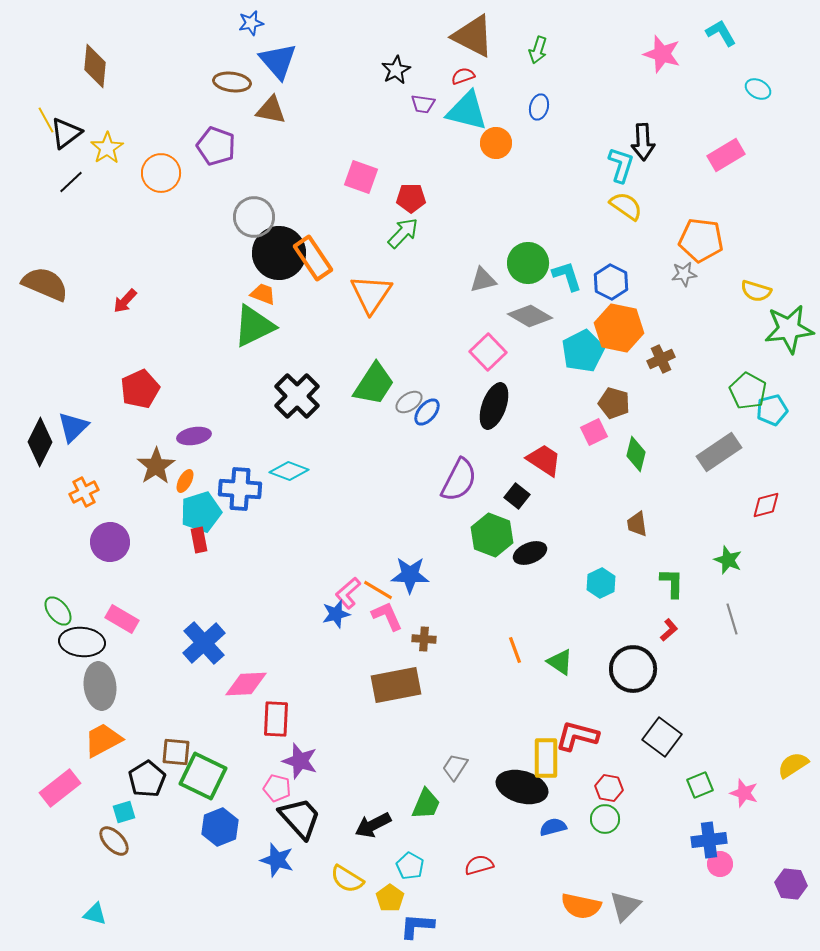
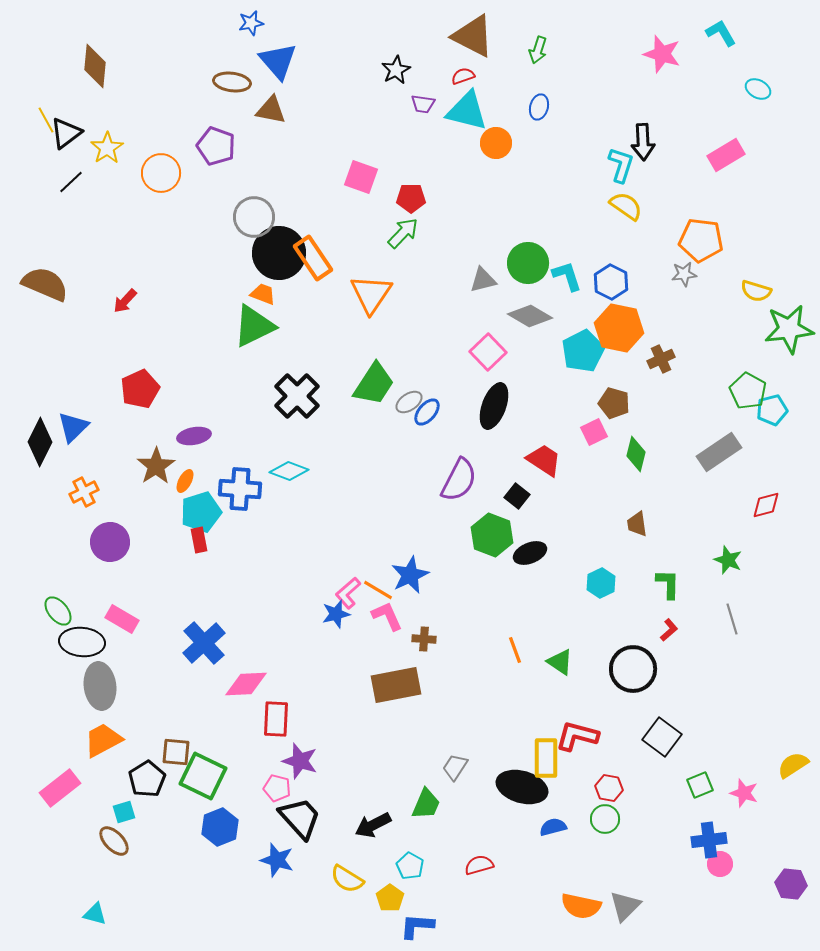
blue star at (410, 575): rotated 27 degrees counterclockwise
green L-shape at (672, 583): moved 4 px left, 1 px down
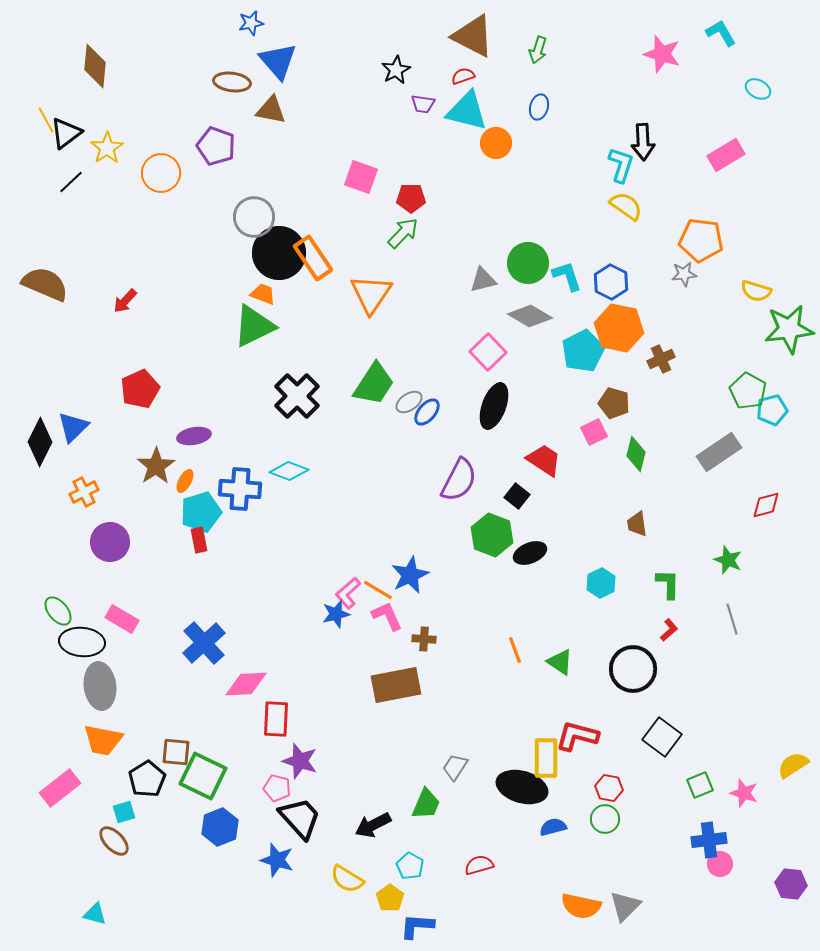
orange trapezoid at (103, 740): rotated 141 degrees counterclockwise
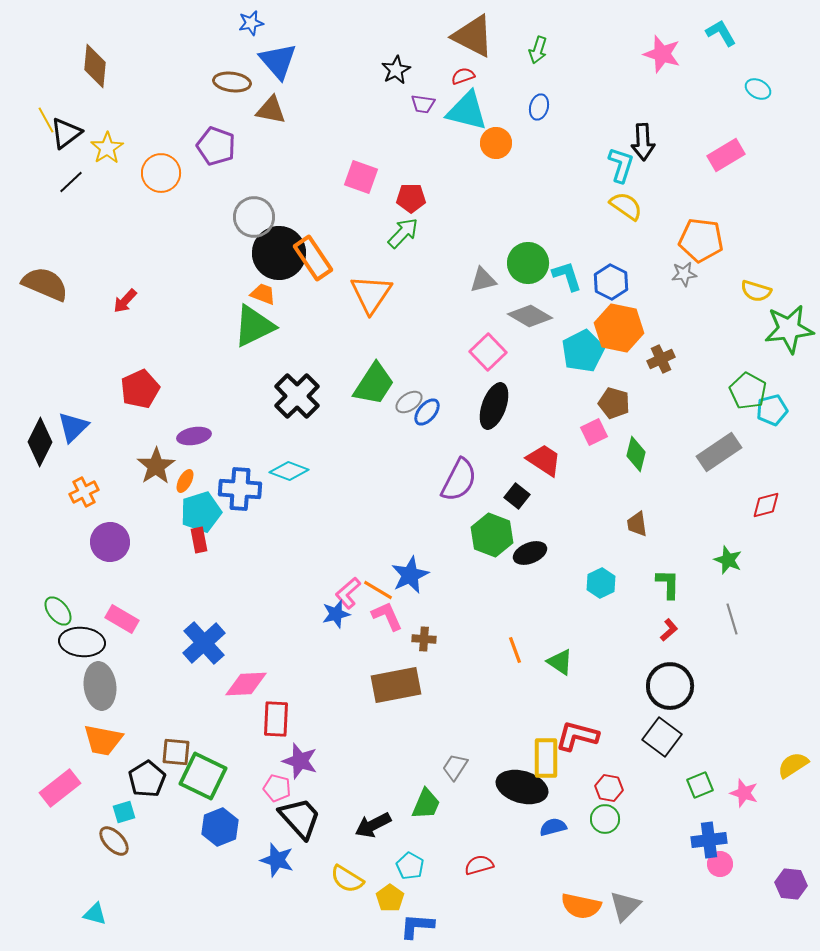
black circle at (633, 669): moved 37 px right, 17 px down
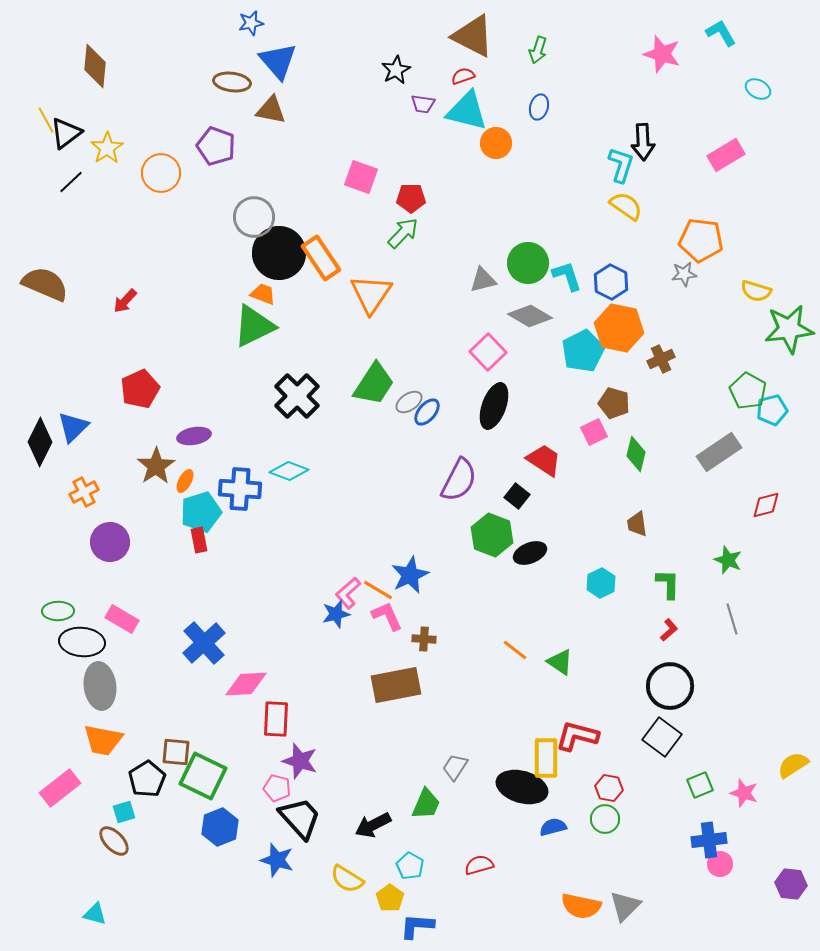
orange rectangle at (313, 258): moved 8 px right
green ellipse at (58, 611): rotated 52 degrees counterclockwise
orange line at (515, 650): rotated 32 degrees counterclockwise
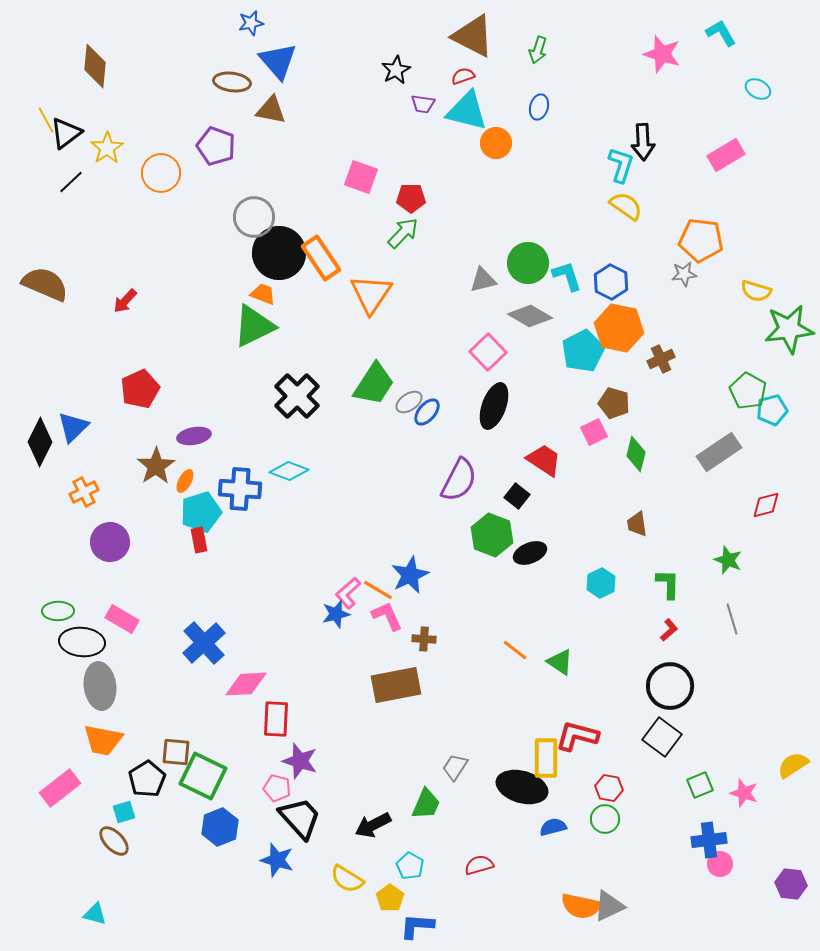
gray triangle at (625, 906): moved 16 px left; rotated 20 degrees clockwise
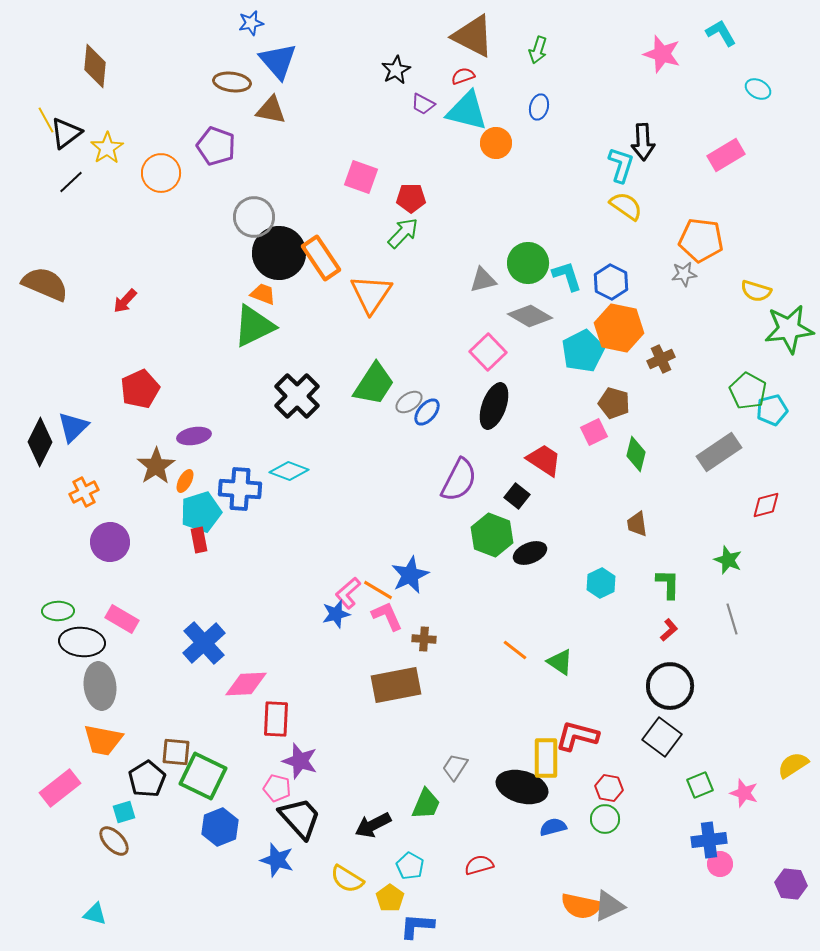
purple trapezoid at (423, 104): rotated 20 degrees clockwise
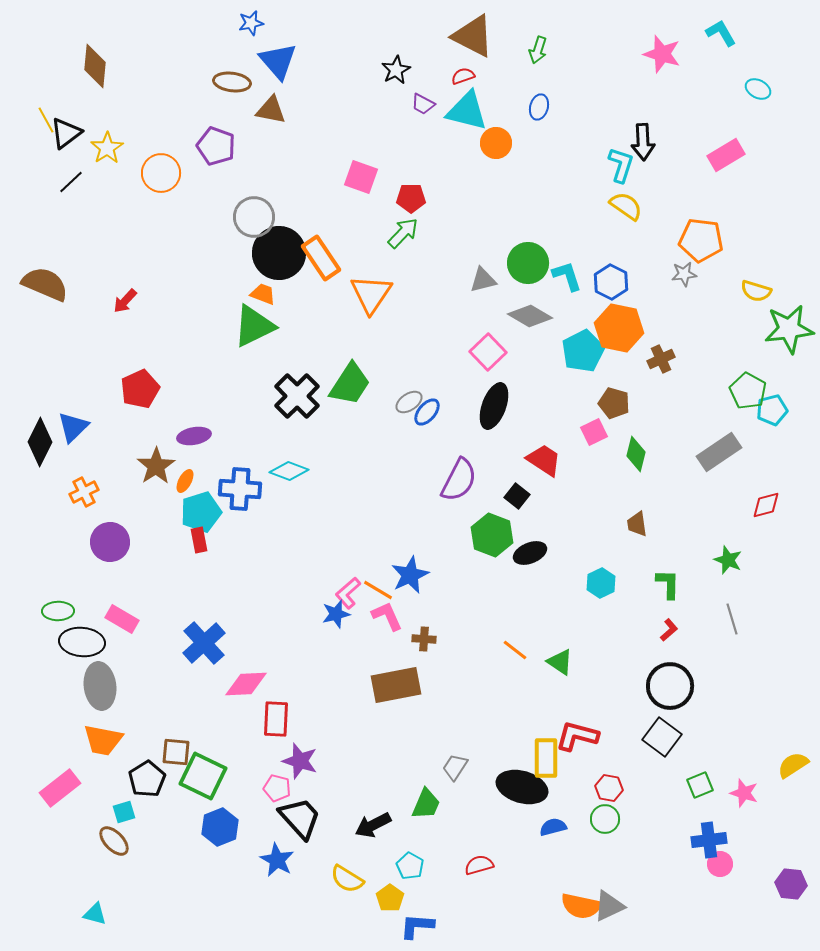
green trapezoid at (374, 384): moved 24 px left
blue star at (277, 860): rotated 12 degrees clockwise
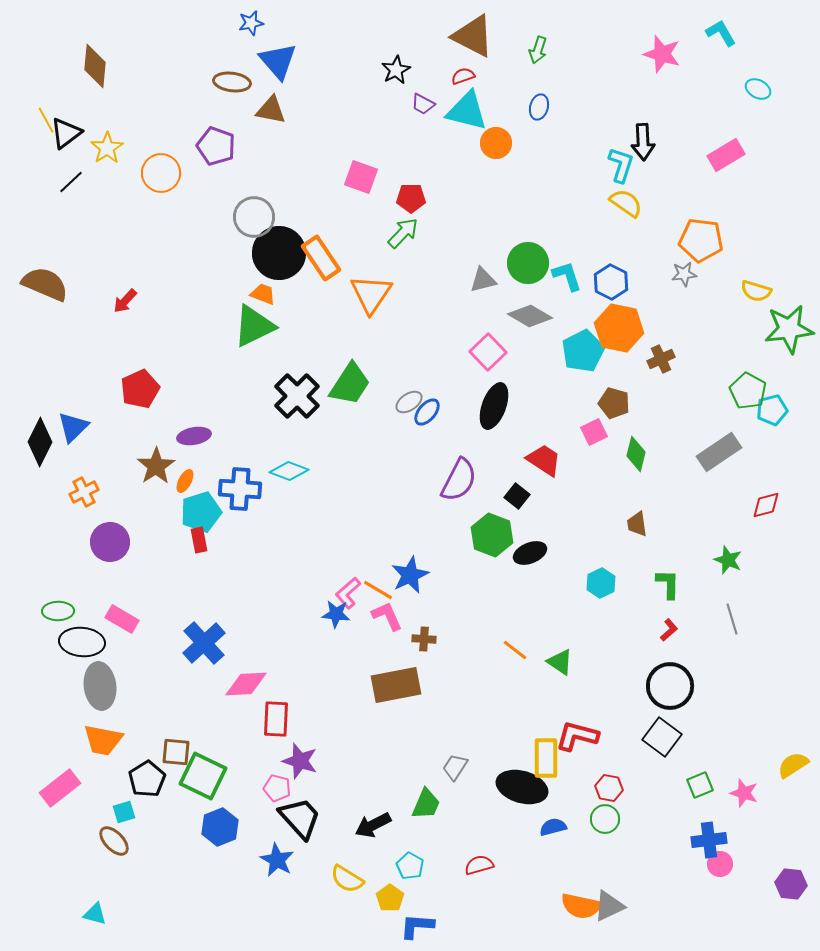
yellow semicircle at (626, 206): moved 3 px up
blue star at (336, 614): rotated 20 degrees clockwise
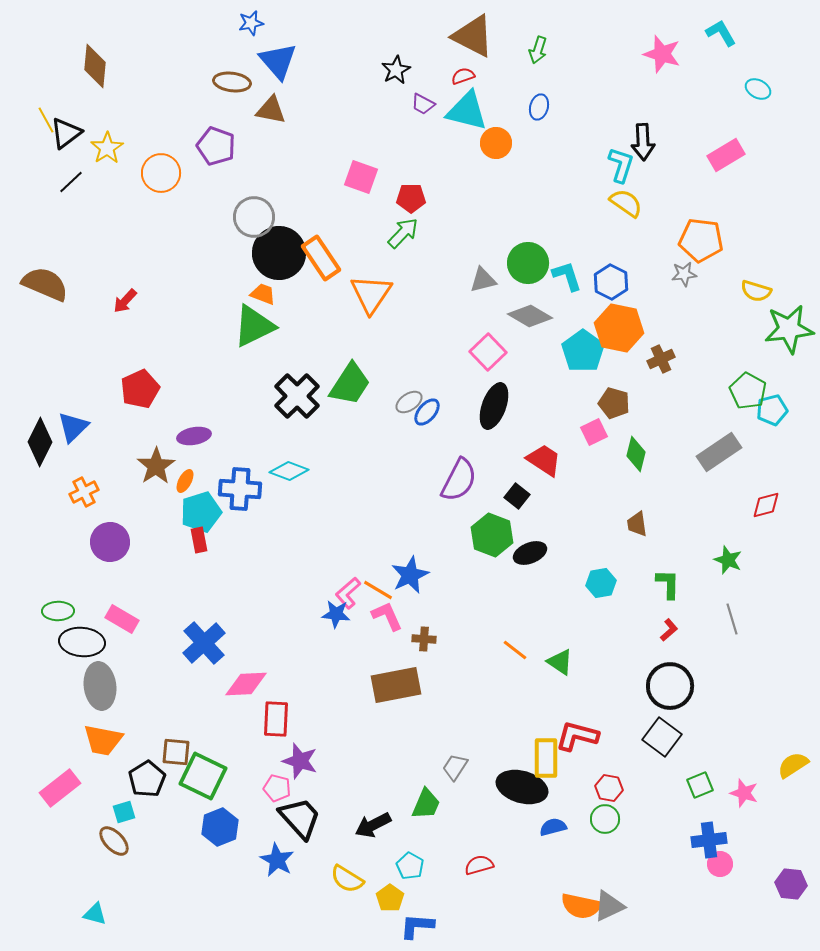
cyan pentagon at (583, 351): rotated 9 degrees counterclockwise
cyan hexagon at (601, 583): rotated 16 degrees clockwise
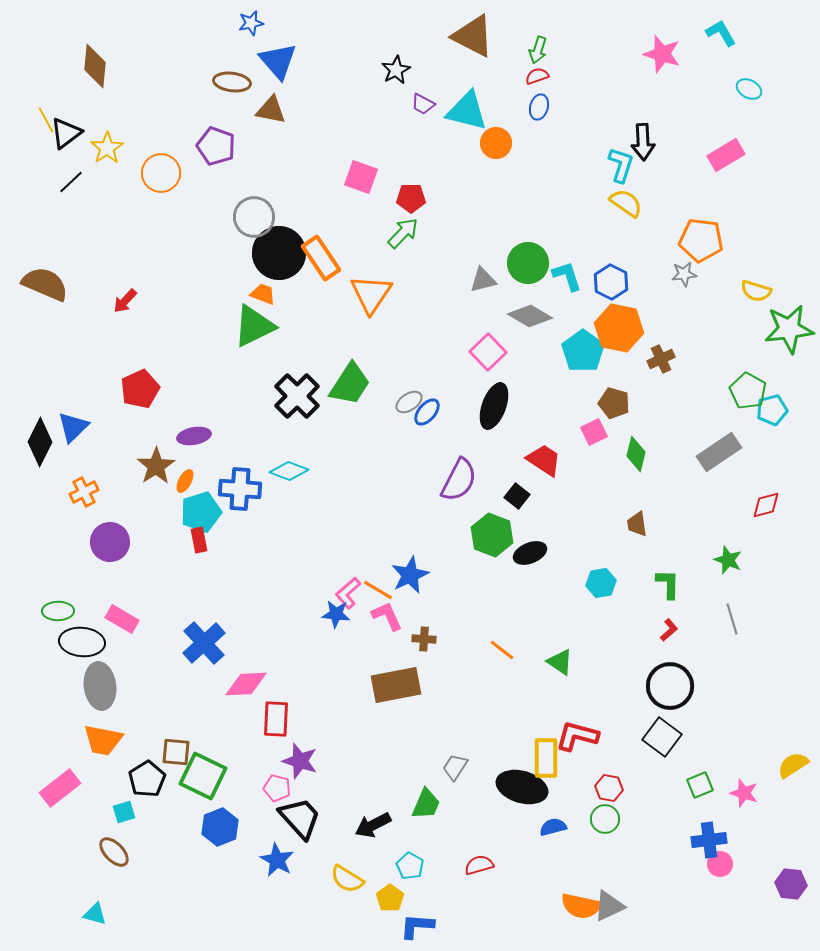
red semicircle at (463, 76): moved 74 px right
cyan ellipse at (758, 89): moved 9 px left
orange line at (515, 650): moved 13 px left
brown ellipse at (114, 841): moved 11 px down
